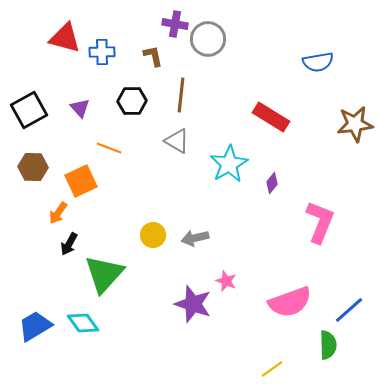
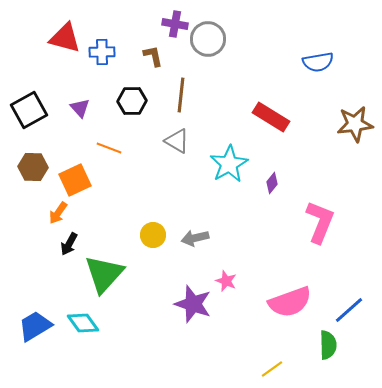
orange square: moved 6 px left, 1 px up
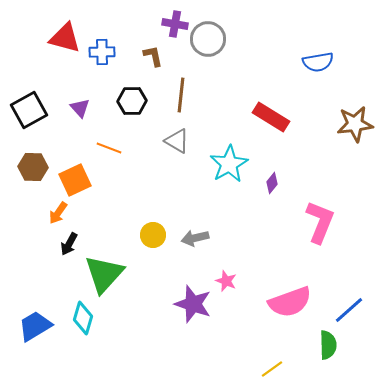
cyan diamond: moved 5 px up; rotated 52 degrees clockwise
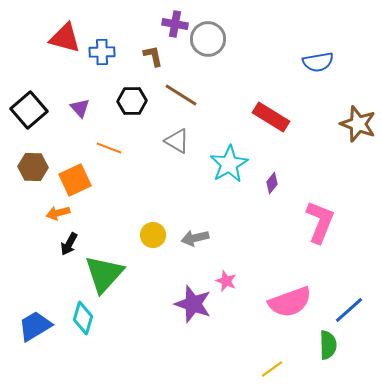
brown line: rotated 64 degrees counterclockwise
black square: rotated 12 degrees counterclockwise
brown star: moved 3 px right; rotated 27 degrees clockwise
orange arrow: rotated 40 degrees clockwise
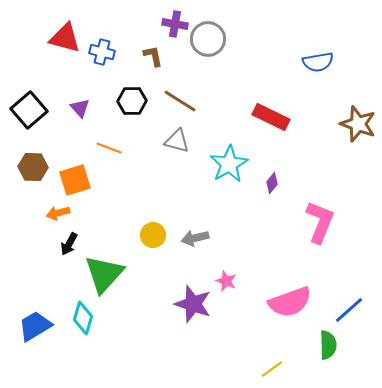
blue cross: rotated 15 degrees clockwise
brown line: moved 1 px left, 6 px down
red rectangle: rotated 6 degrees counterclockwise
gray triangle: rotated 16 degrees counterclockwise
orange square: rotated 8 degrees clockwise
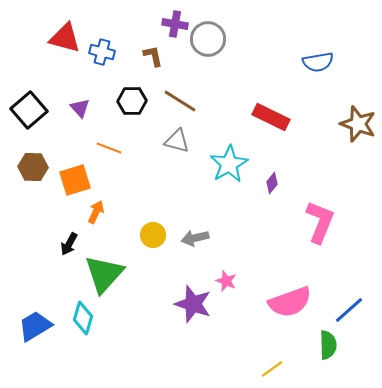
orange arrow: moved 38 px right, 1 px up; rotated 130 degrees clockwise
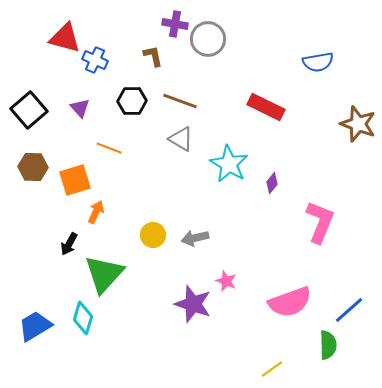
blue cross: moved 7 px left, 8 px down; rotated 10 degrees clockwise
brown line: rotated 12 degrees counterclockwise
red rectangle: moved 5 px left, 10 px up
gray triangle: moved 4 px right, 2 px up; rotated 16 degrees clockwise
cyan star: rotated 12 degrees counterclockwise
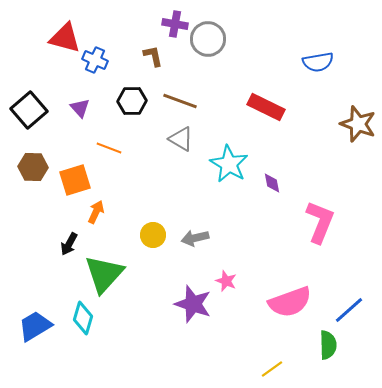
purple diamond: rotated 50 degrees counterclockwise
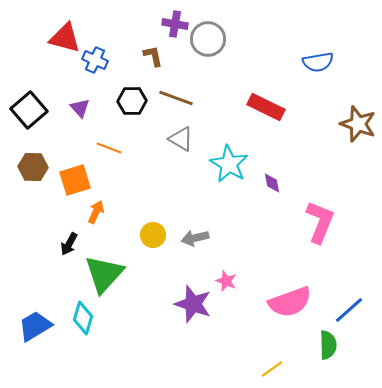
brown line: moved 4 px left, 3 px up
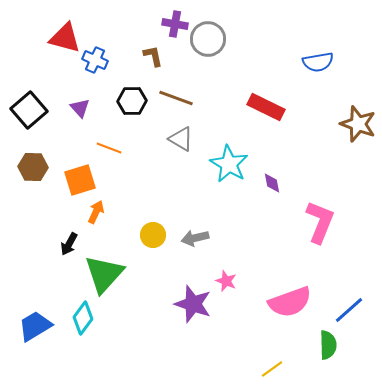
orange square: moved 5 px right
cyan diamond: rotated 20 degrees clockwise
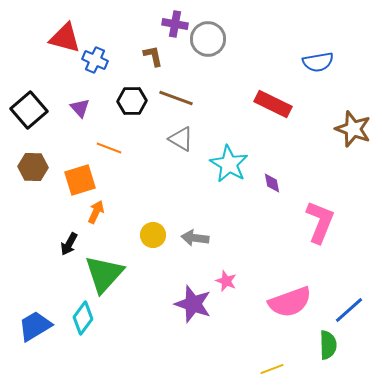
red rectangle: moved 7 px right, 3 px up
brown star: moved 5 px left, 5 px down
gray arrow: rotated 20 degrees clockwise
yellow line: rotated 15 degrees clockwise
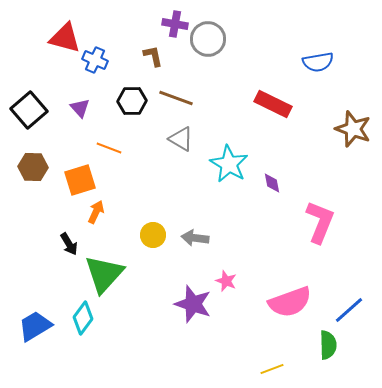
black arrow: rotated 60 degrees counterclockwise
